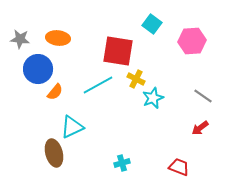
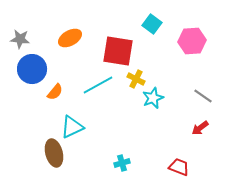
orange ellipse: moved 12 px right; rotated 35 degrees counterclockwise
blue circle: moved 6 px left
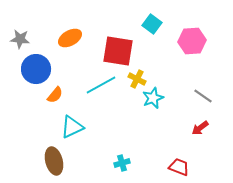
blue circle: moved 4 px right
yellow cross: moved 1 px right
cyan line: moved 3 px right
orange semicircle: moved 3 px down
brown ellipse: moved 8 px down
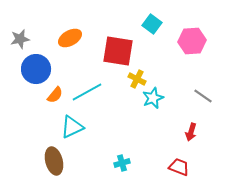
gray star: rotated 18 degrees counterclockwise
cyan line: moved 14 px left, 7 px down
red arrow: moved 9 px left, 4 px down; rotated 36 degrees counterclockwise
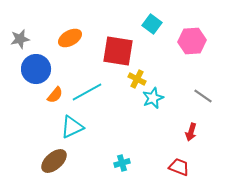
brown ellipse: rotated 64 degrees clockwise
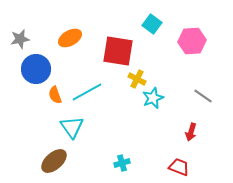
orange semicircle: rotated 120 degrees clockwise
cyan triangle: rotated 40 degrees counterclockwise
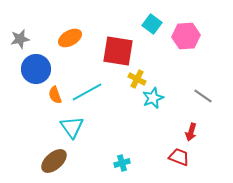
pink hexagon: moved 6 px left, 5 px up
red trapezoid: moved 10 px up
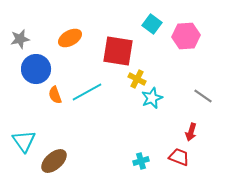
cyan star: moved 1 px left
cyan triangle: moved 48 px left, 14 px down
cyan cross: moved 19 px right, 2 px up
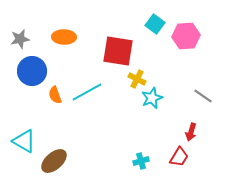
cyan square: moved 3 px right
orange ellipse: moved 6 px left, 1 px up; rotated 30 degrees clockwise
blue circle: moved 4 px left, 2 px down
cyan triangle: rotated 25 degrees counterclockwise
red trapezoid: rotated 100 degrees clockwise
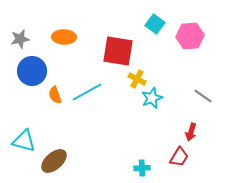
pink hexagon: moved 4 px right
cyan triangle: rotated 15 degrees counterclockwise
cyan cross: moved 1 px right, 7 px down; rotated 14 degrees clockwise
